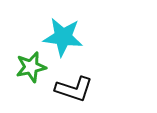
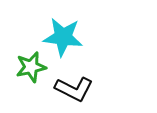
black L-shape: rotated 9 degrees clockwise
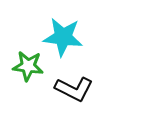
green star: moved 3 px left, 1 px up; rotated 20 degrees clockwise
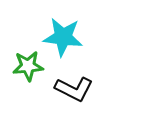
green star: rotated 12 degrees counterclockwise
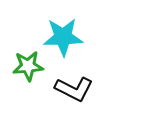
cyan star: rotated 9 degrees counterclockwise
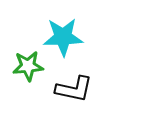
black L-shape: rotated 15 degrees counterclockwise
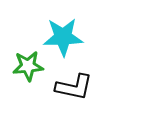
black L-shape: moved 2 px up
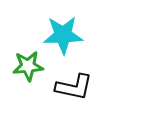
cyan star: moved 2 px up
